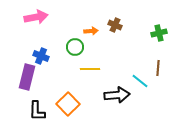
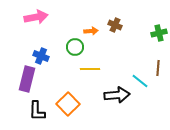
purple rectangle: moved 2 px down
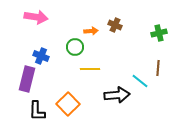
pink arrow: rotated 20 degrees clockwise
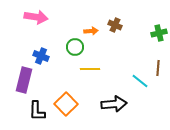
purple rectangle: moved 3 px left, 1 px down
black arrow: moved 3 px left, 9 px down
orange square: moved 2 px left
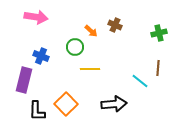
orange arrow: rotated 48 degrees clockwise
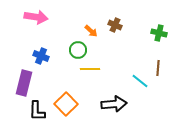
green cross: rotated 28 degrees clockwise
green circle: moved 3 px right, 3 px down
purple rectangle: moved 3 px down
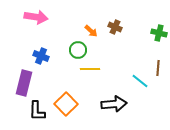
brown cross: moved 2 px down
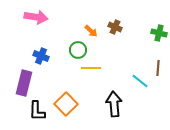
yellow line: moved 1 px right, 1 px up
black arrow: rotated 90 degrees counterclockwise
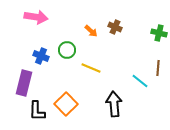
green circle: moved 11 px left
yellow line: rotated 24 degrees clockwise
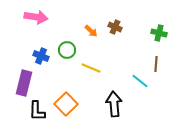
brown line: moved 2 px left, 4 px up
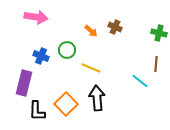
black arrow: moved 17 px left, 6 px up
